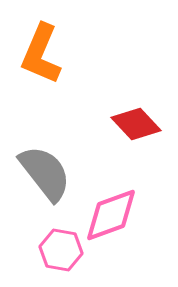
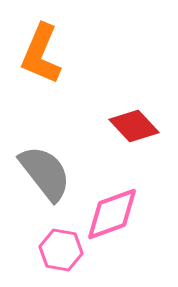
red diamond: moved 2 px left, 2 px down
pink diamond: moved 1 px right, 1 px up
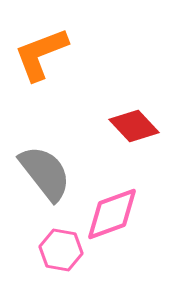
orange L-shape: rotated 46 degrees clockwise
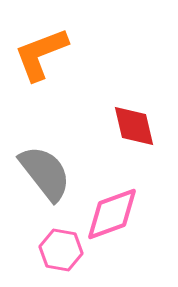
red diamond: rotated 30 degrees clockwise
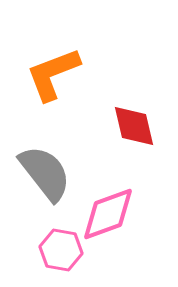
orange L-shape: moved 12 px right, 20 px down
pink diamond: moved 4 px left
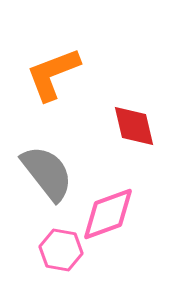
gray semicircle: moved 2 px right
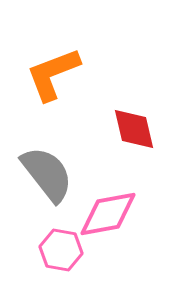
red diamond: moved 3 px down
gray semicircle: moved 1 px down
pink diamond: rotated 10 degrees clockwise
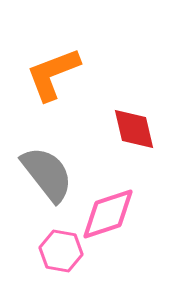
pink diamond: rotated 8 degrees counterclockwise
pink hexagon: moved 1 px down
